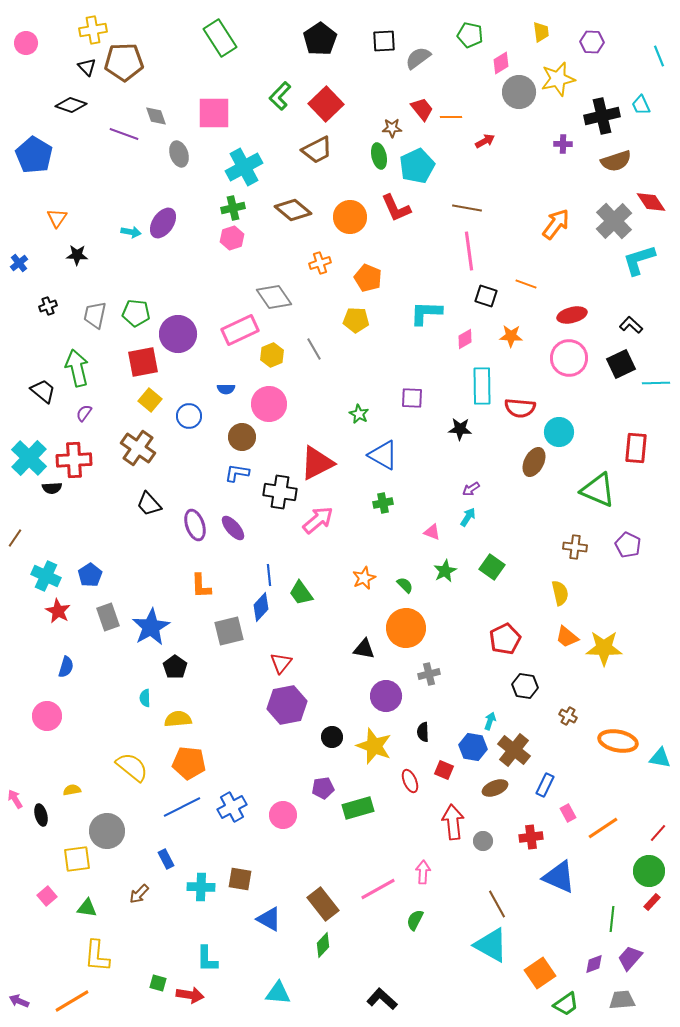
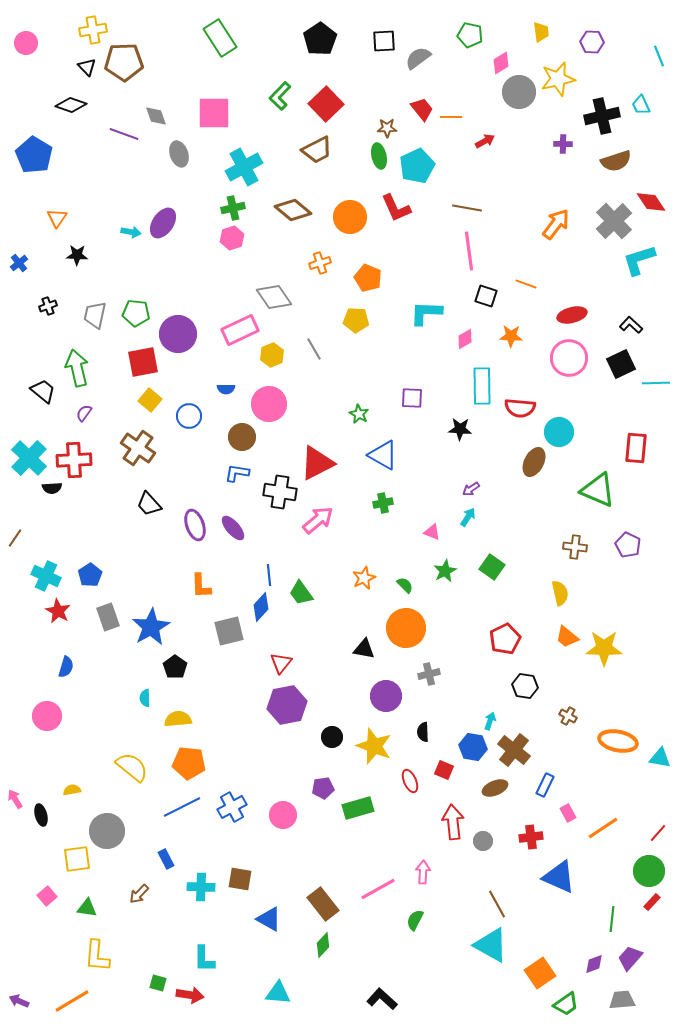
brown star at (392, 128): moved 5 px left
cyan L-shape at (207, 959): moved 3 px left
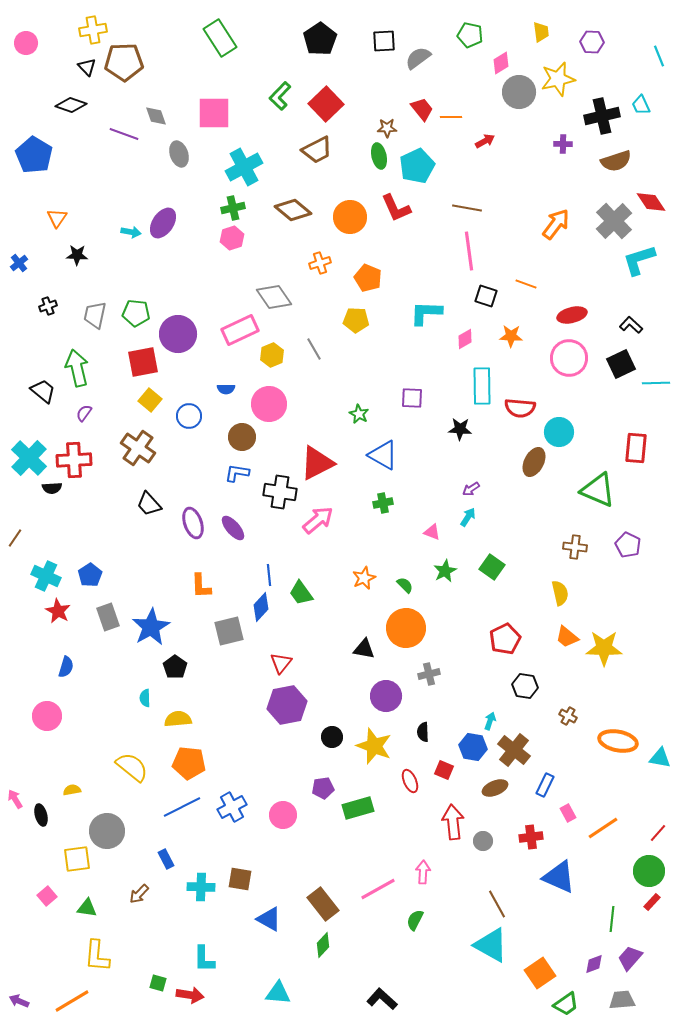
purple ellipse at (195, 525): moved 2 px left, 2 px up
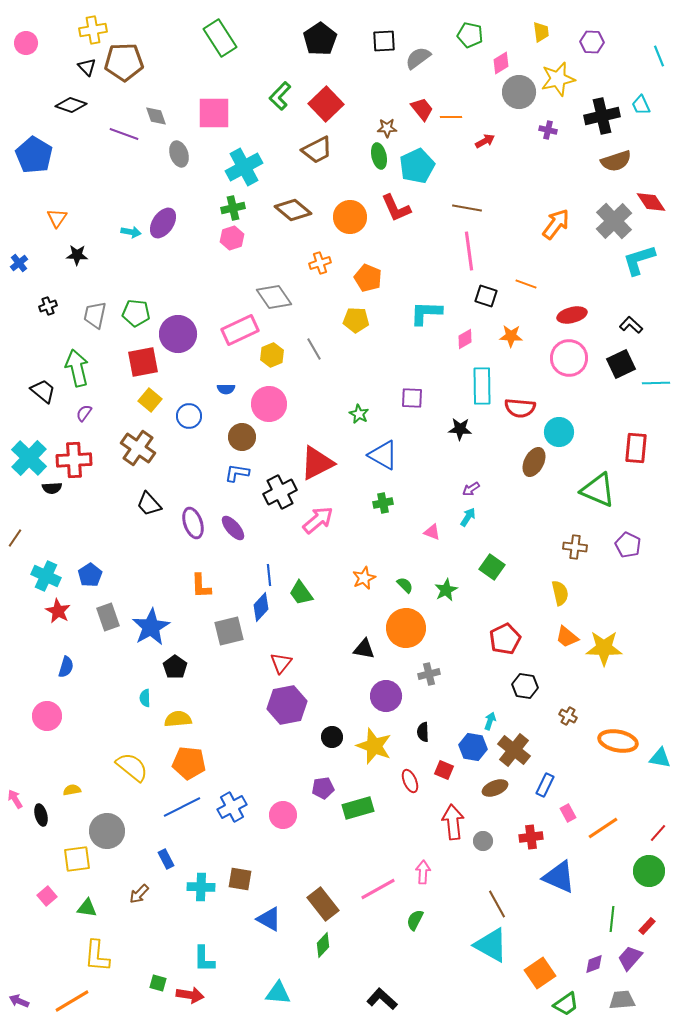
purple cross at (563, 144): moved 15 px left, 14 px up; rotated 12 degrees clockwise
black cross at (280, 492): rotated 36 degrees counterclockwise
green star at (445, 571): moved 1 px right, 19 px down
red rectangle at (652, 902): moved 5 px left, 24 px down
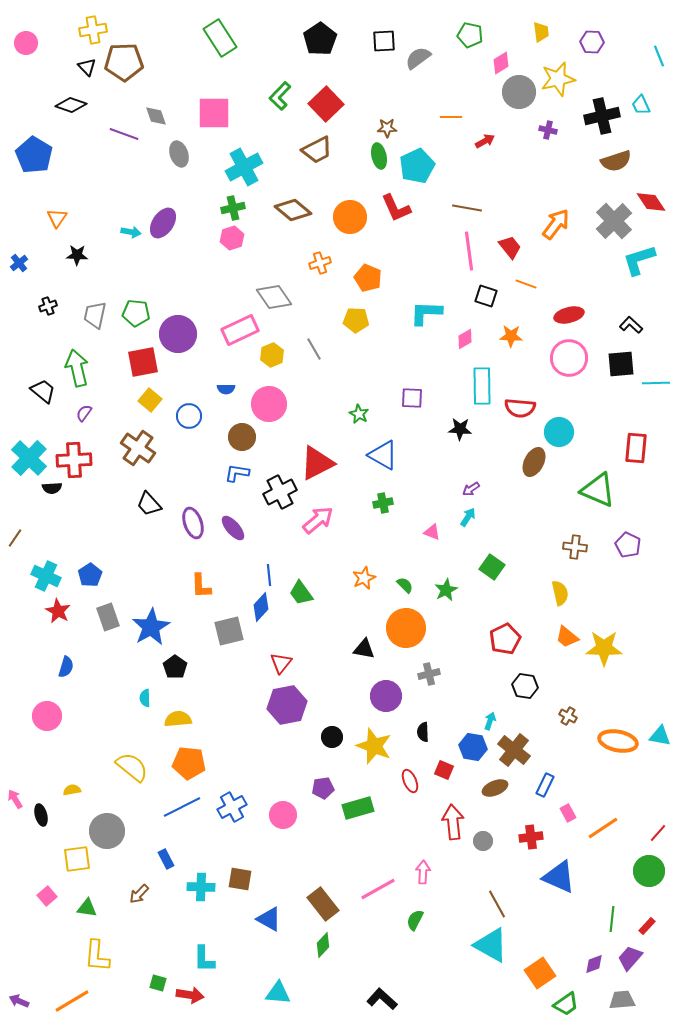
red trapezoid at (422, 109): moved 88 px right, 138 px down
red ellipse at (572, 315): moved 3 px left
black square at (621, 364): rotated 20 degrees clockwise
cyan triangle at (660, 758): moved 22 px up
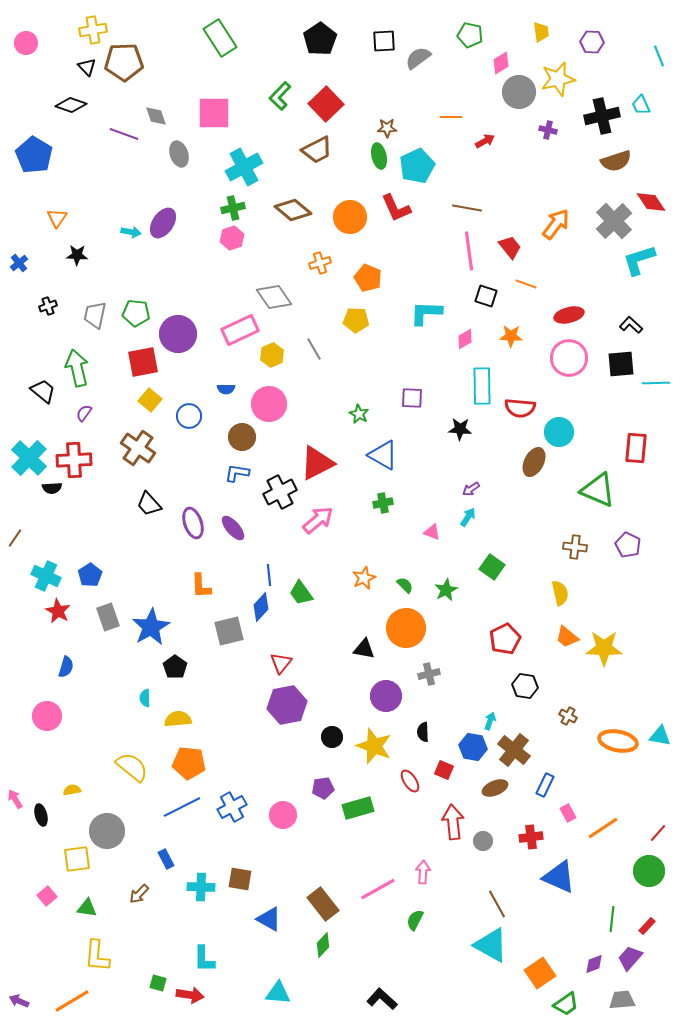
red ellipse at (410, 781): rotated 10 degrees counterclockwise
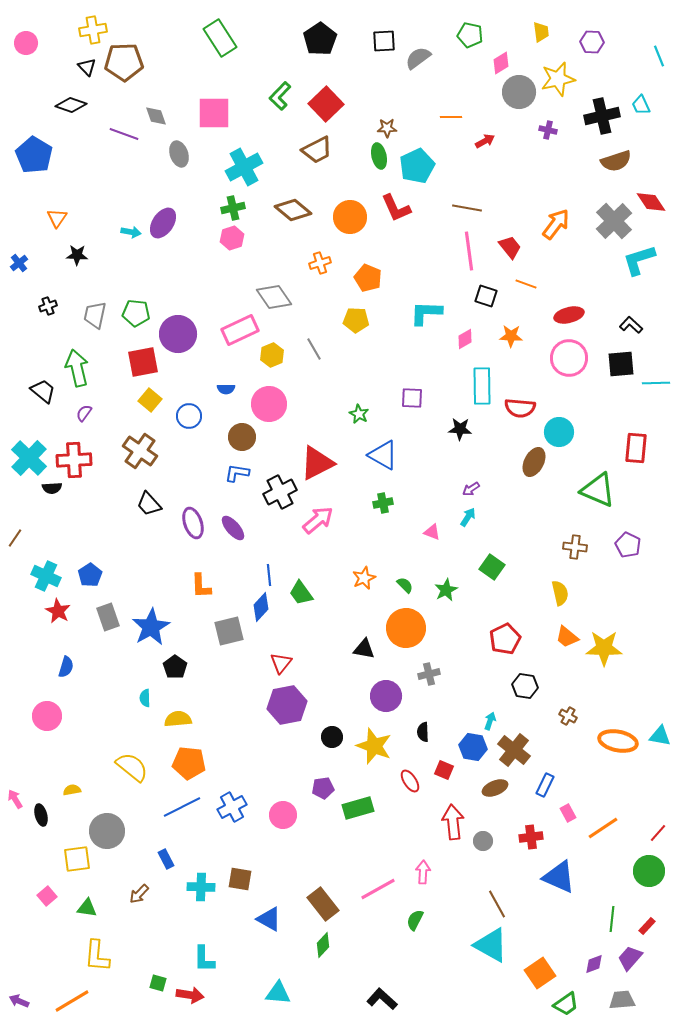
brown cross at (138, 448): moved 2 px right, 3 px down
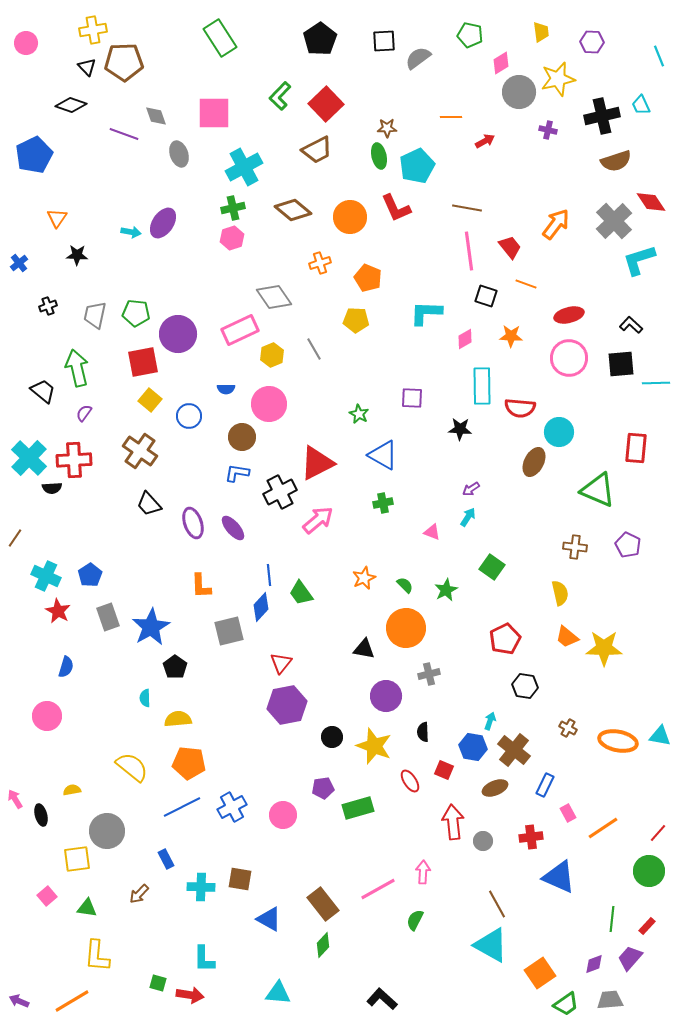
blue pentagon at (34, 155): rotated 15 degrees clockwise
brown cross at (568, 716): moved 12 px down
gray trapezoid at (622, 1000): moved 12 px left
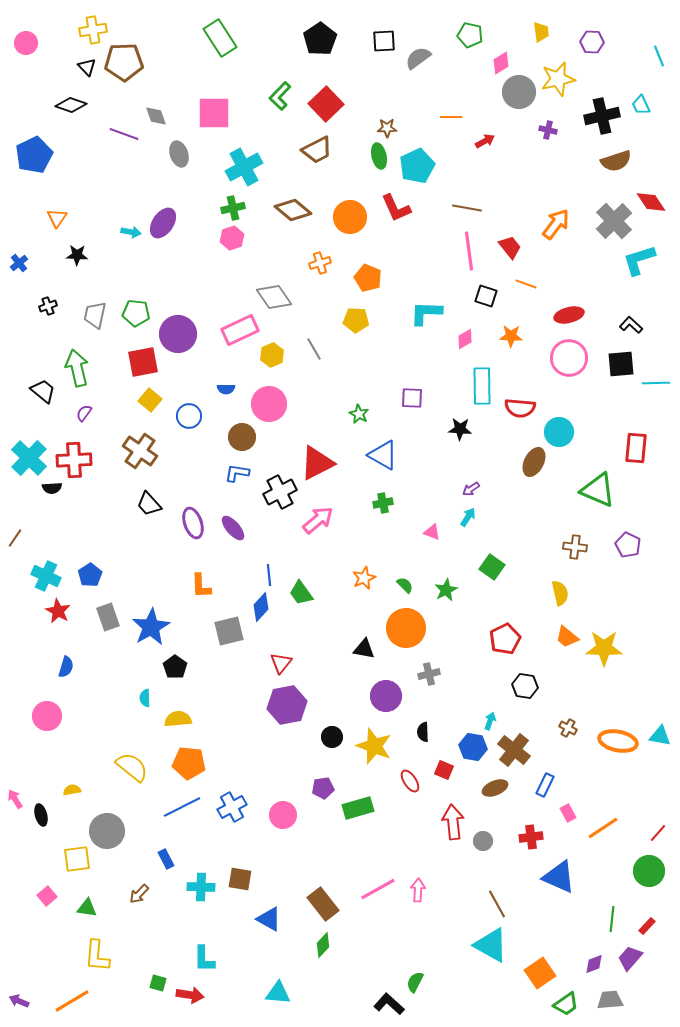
pink arrow at (423, 872): moved 5 px left, 18 px down
green semicircle at (415, 920): moved 62 px down
black L-shape at (382, 999): moved 7 px right, 5 px down
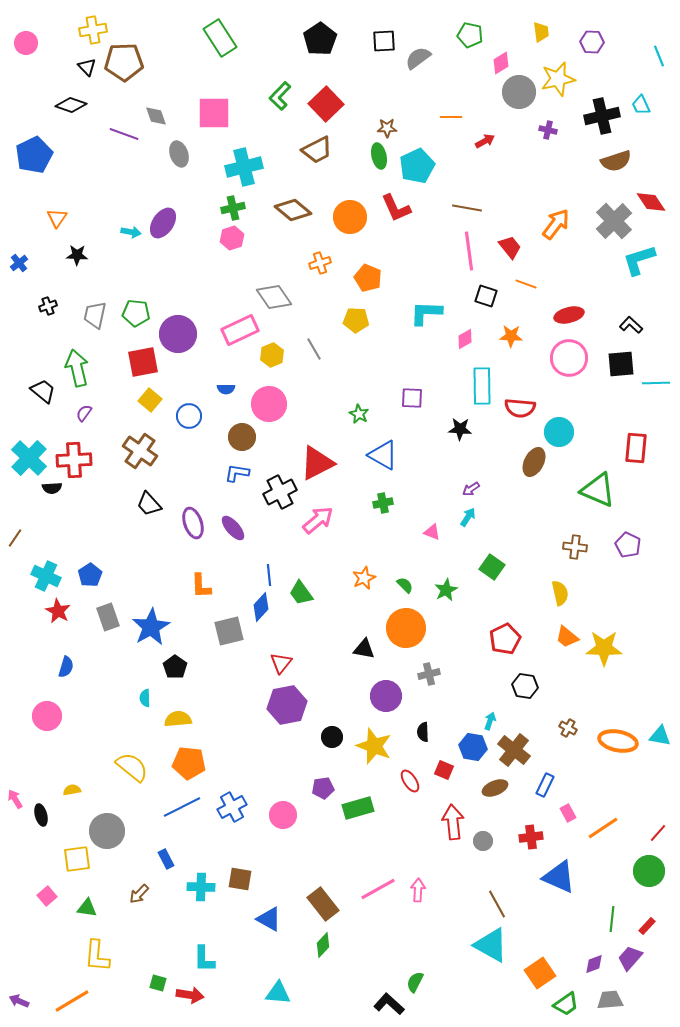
cyan cross at (244, 167): rotated 15 degrees clockwise
